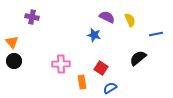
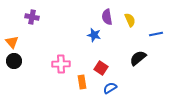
purple semicircle: rotated 126 degrees counterclockwise
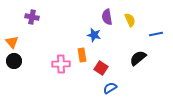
orange rectangle: moved 27 px up
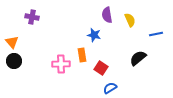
purple semicircle: moved 2 px up
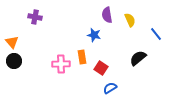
purple cross: moved 3 px right
blue line: rotated 64 degrees clockwise
orange rectangle: moved 2 px down
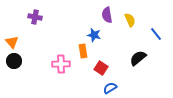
orange rectangle: moved 1 px right, 6 px up
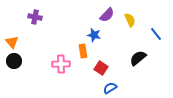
purple semicircle: rotated 126 degrees counterclockwise
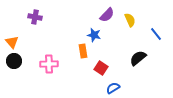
pink cross: moved 12 px left
blue semicircle: moved 3 px right
